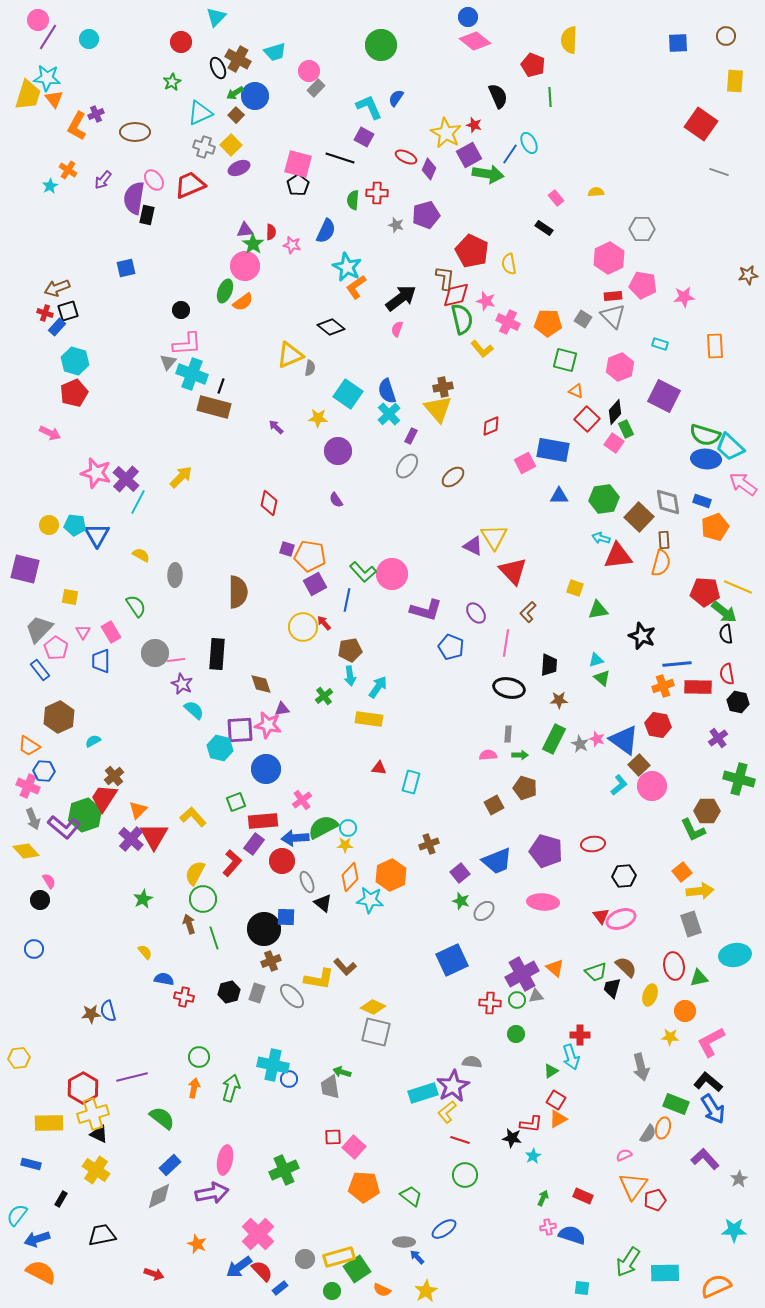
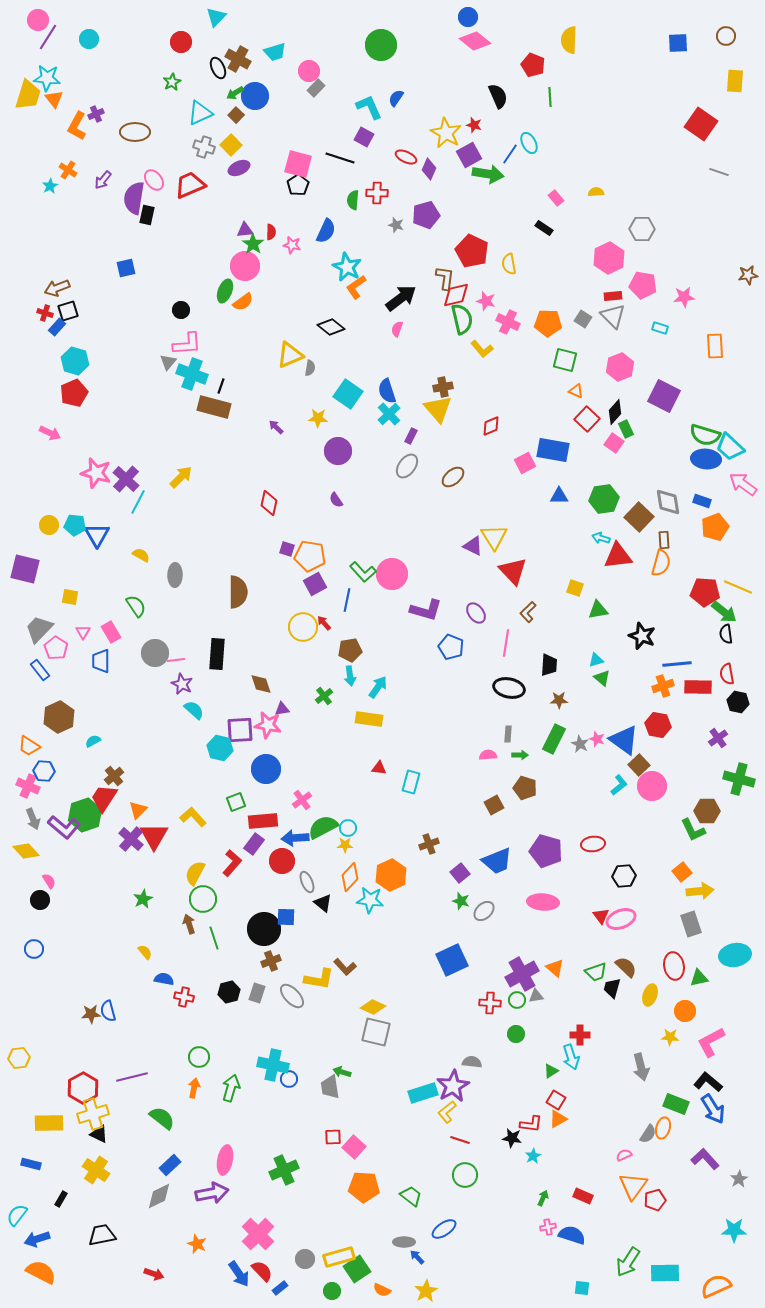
cyan rectangle at (660, 344): moved 16 px up
blue arrow at (239, 1267): moved 7 px down; rotated 88 degrees counterclockwise
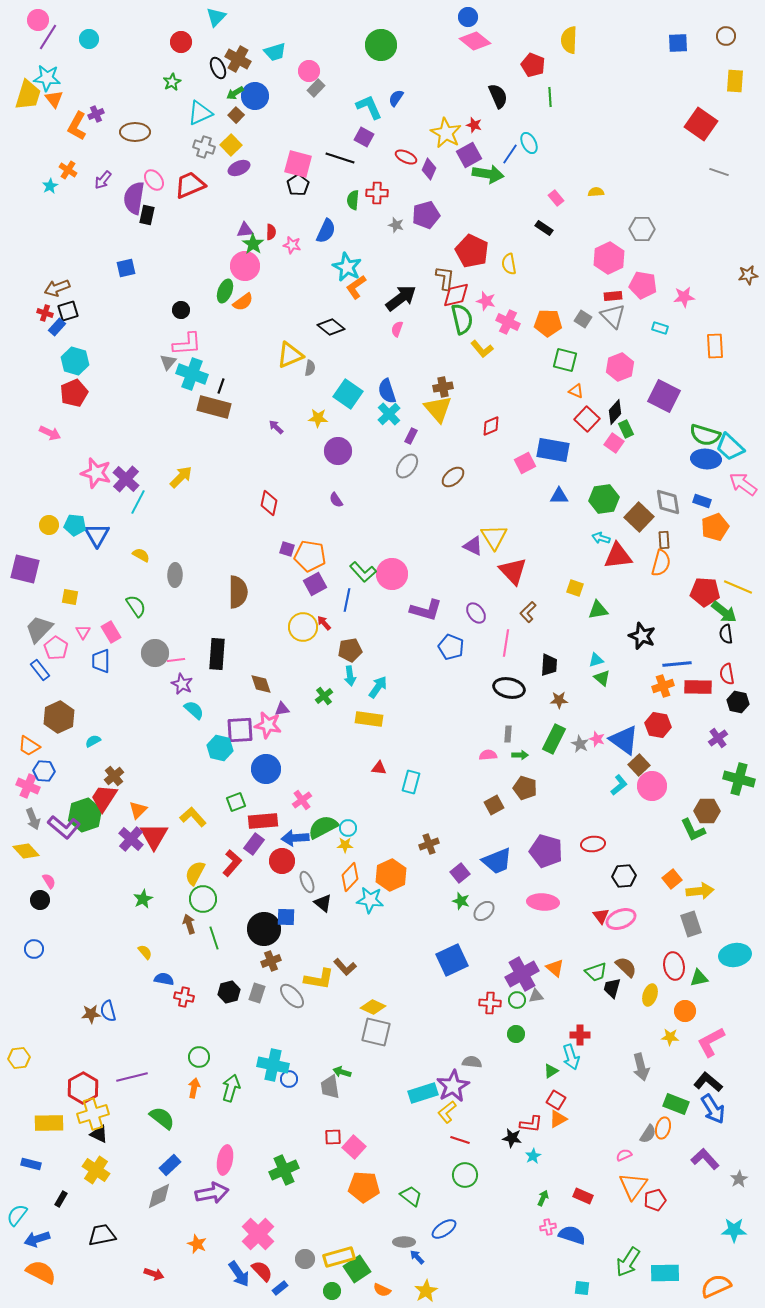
orange square at (682, 872): moved 10 px left, 7 px down
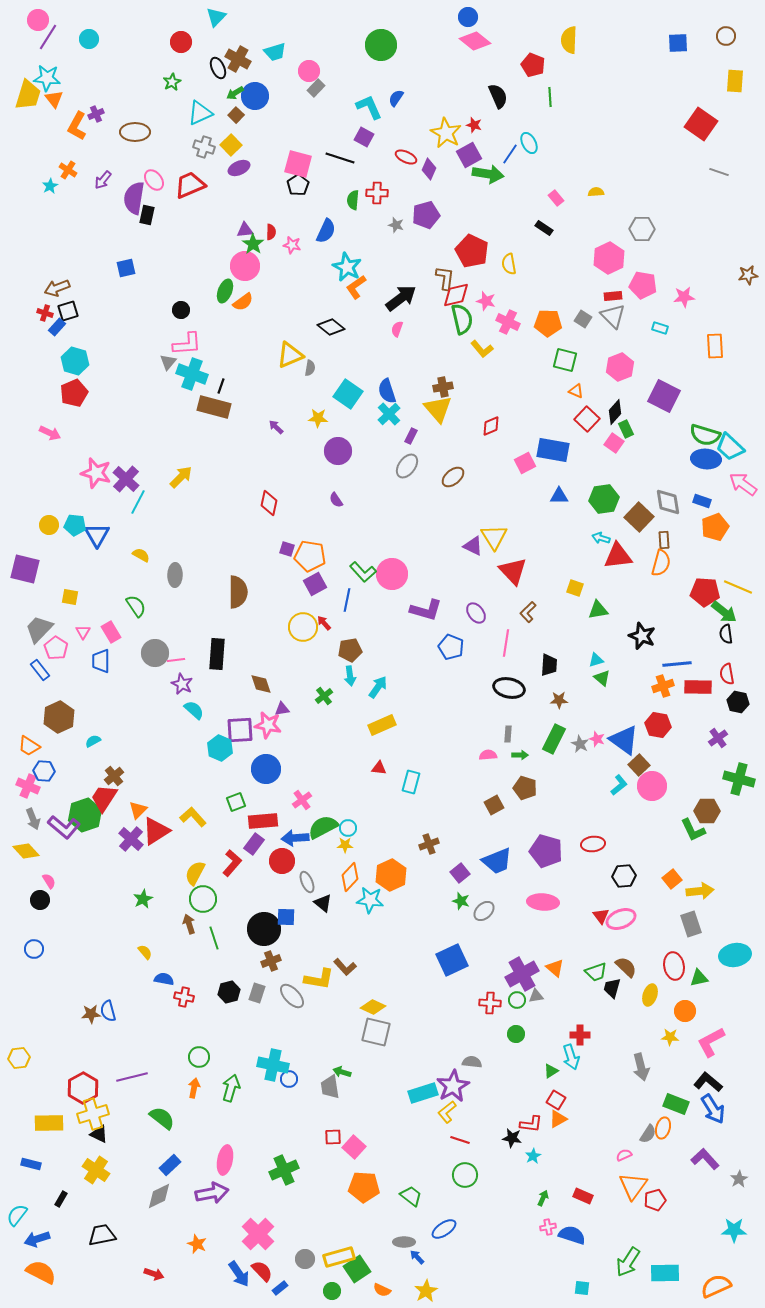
yellow rectangle at (369, 719): moved 13 px right, 6 px down; rotated 32 degrees counterclockwise
cyan hexagon at (220, 748): rotated 10 degrees clockwise
red triangle at (154, 836): moved 2 px right, 5 px up; rotated 28 degrees clockwise
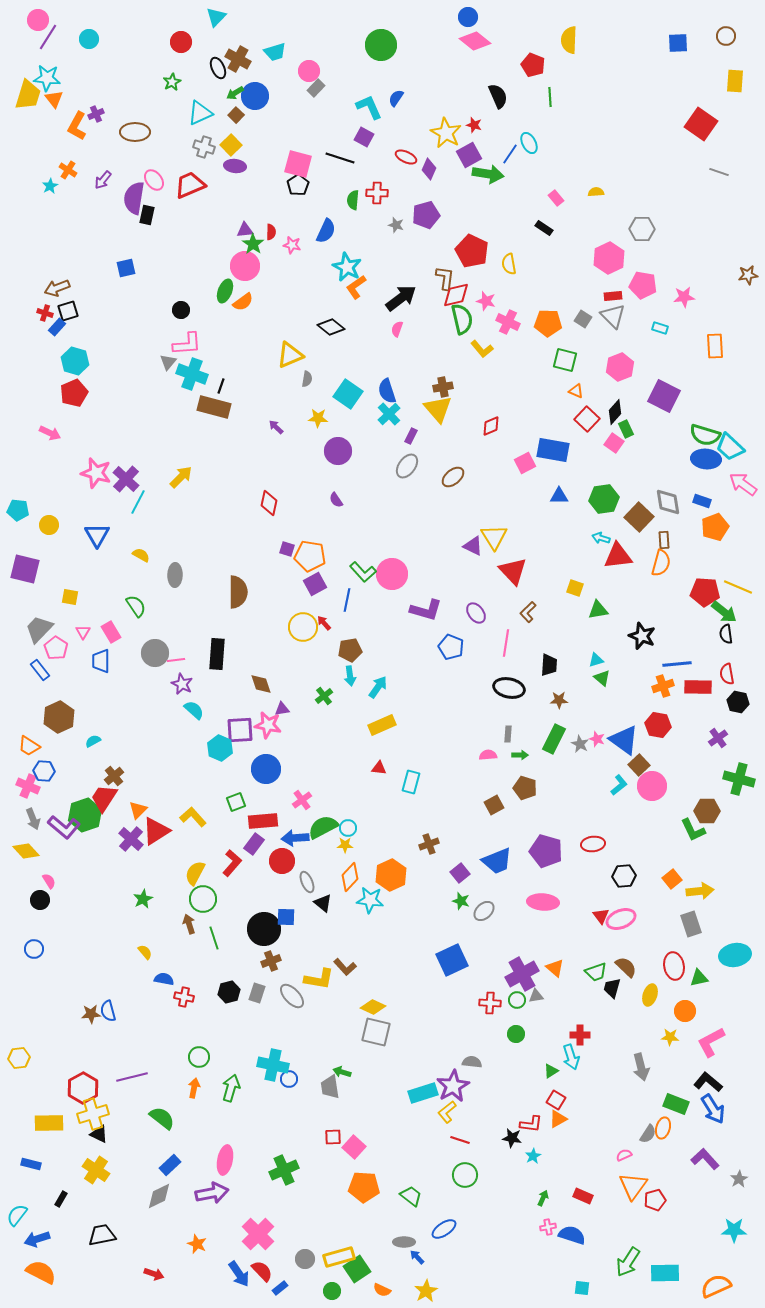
purple ellipse at (239, 168): moved 4 px left, 2 px up; rotated 30 degrees clockwise
gray semicircle at (310, 368): moved 3 px left, 11 px down
cyan pentagon at (75, 525): moved 57 px left, 15 px up
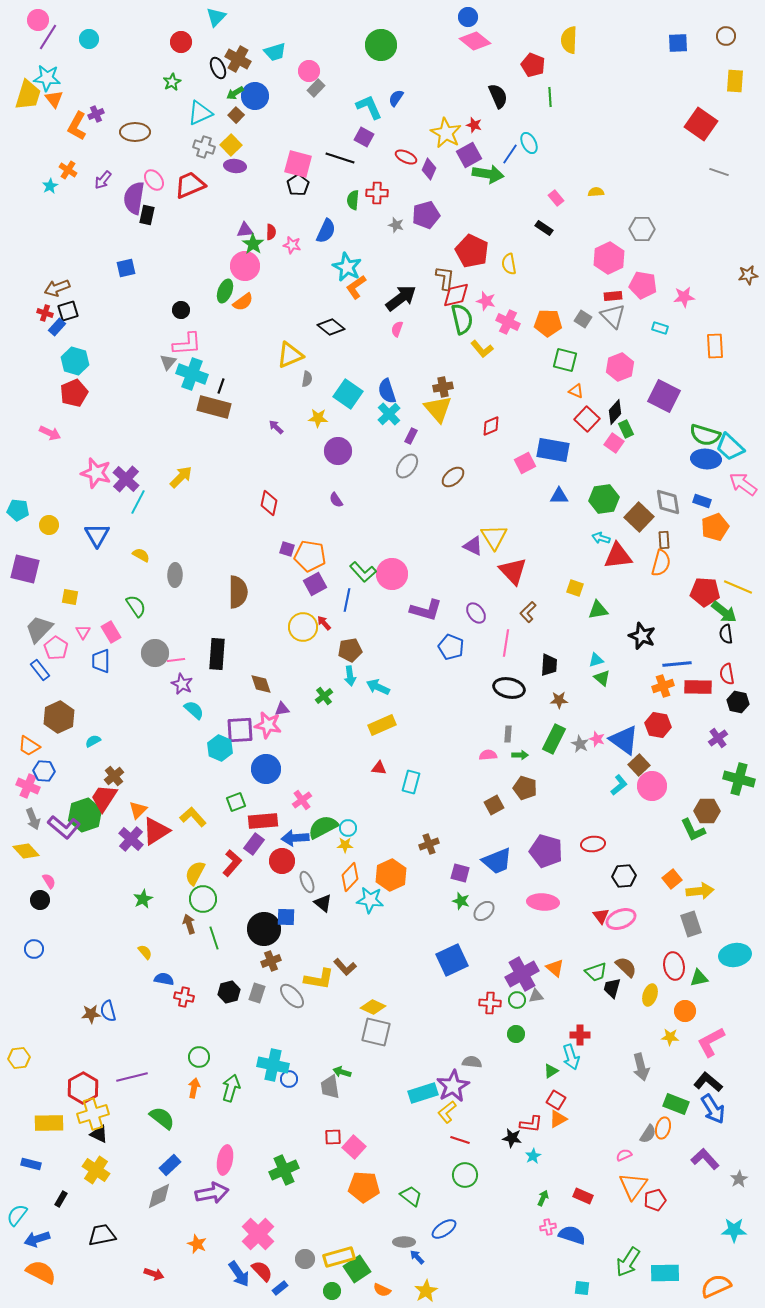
cyan arrow at (378, 687): rotated 100 degrees counterclockwise
purple square at (460, 873): rotated 36 degrees counterclockwise
